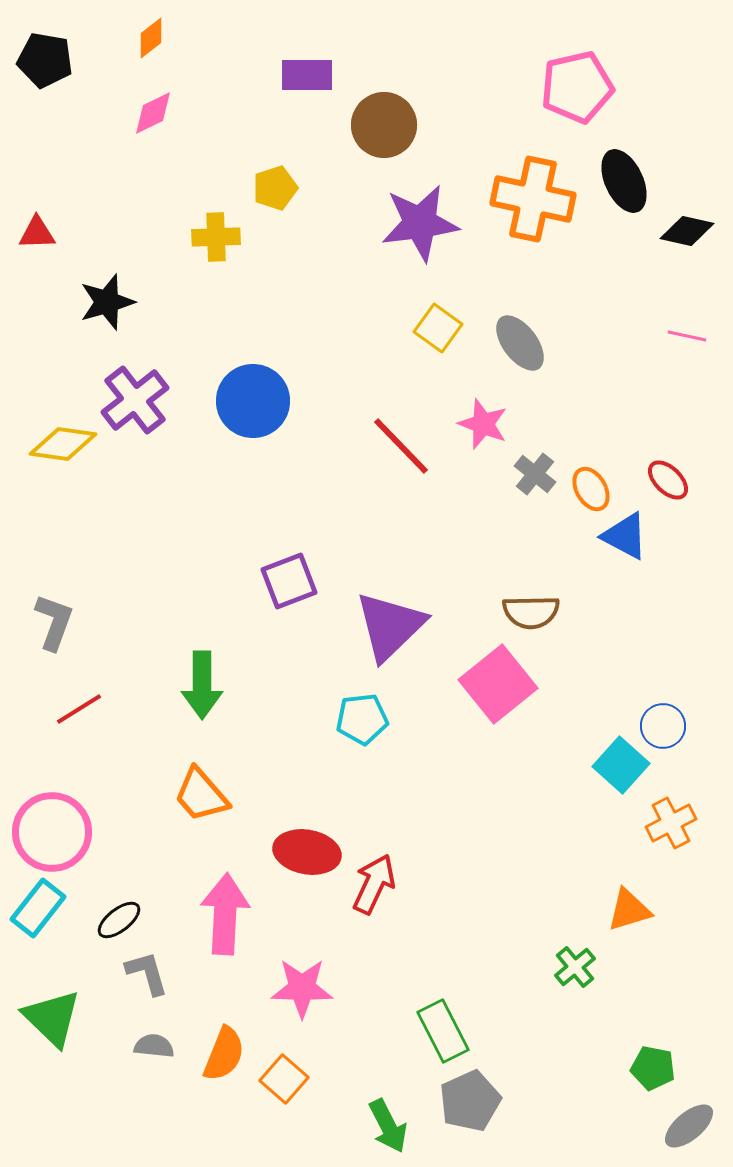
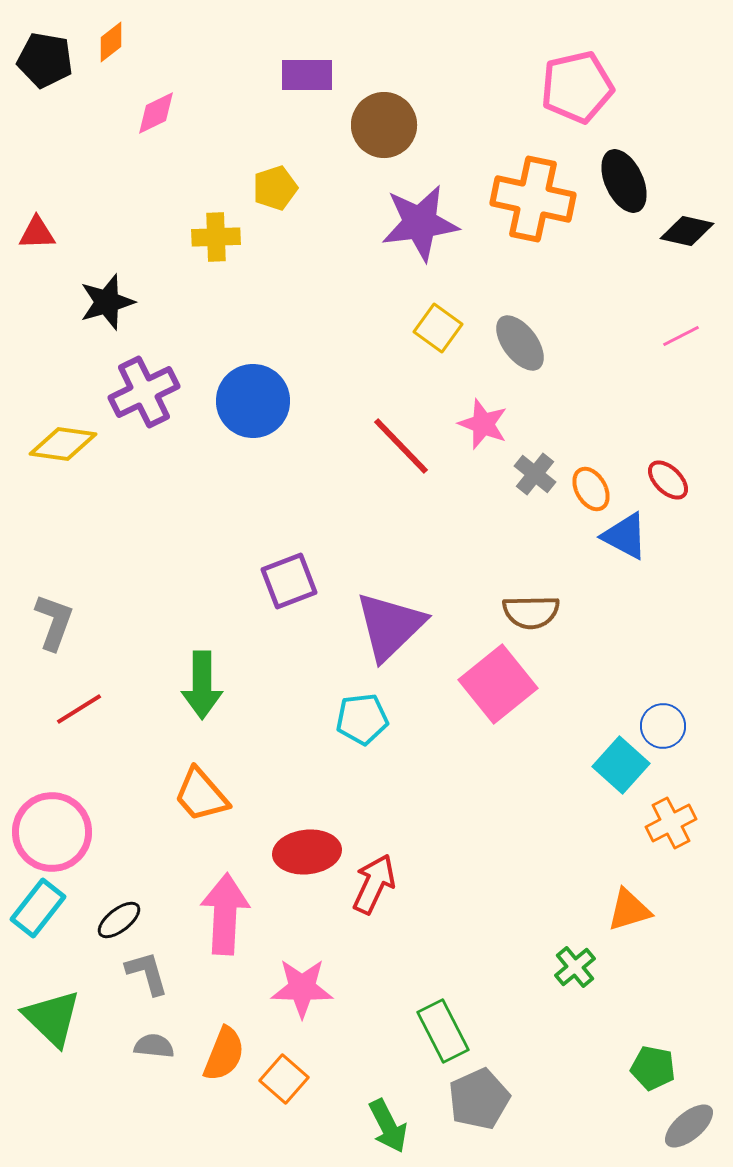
orange diamond at (151, 38): moved 40 px left, 4 px down
pink diamond at (153, 113): moved 3 px right
pink line at (687, 336): moved 6 px left; rotated 39 degrees counterclockwise
purple cross at (135, 400): moved 9 px right, 8 px up; rotated 12 degrees clockwise
red ellipse at (307, 852): rotated 16 degrees counterclockwise
gray pentagon at (470, 1101): moved 9 px right, 2 px up
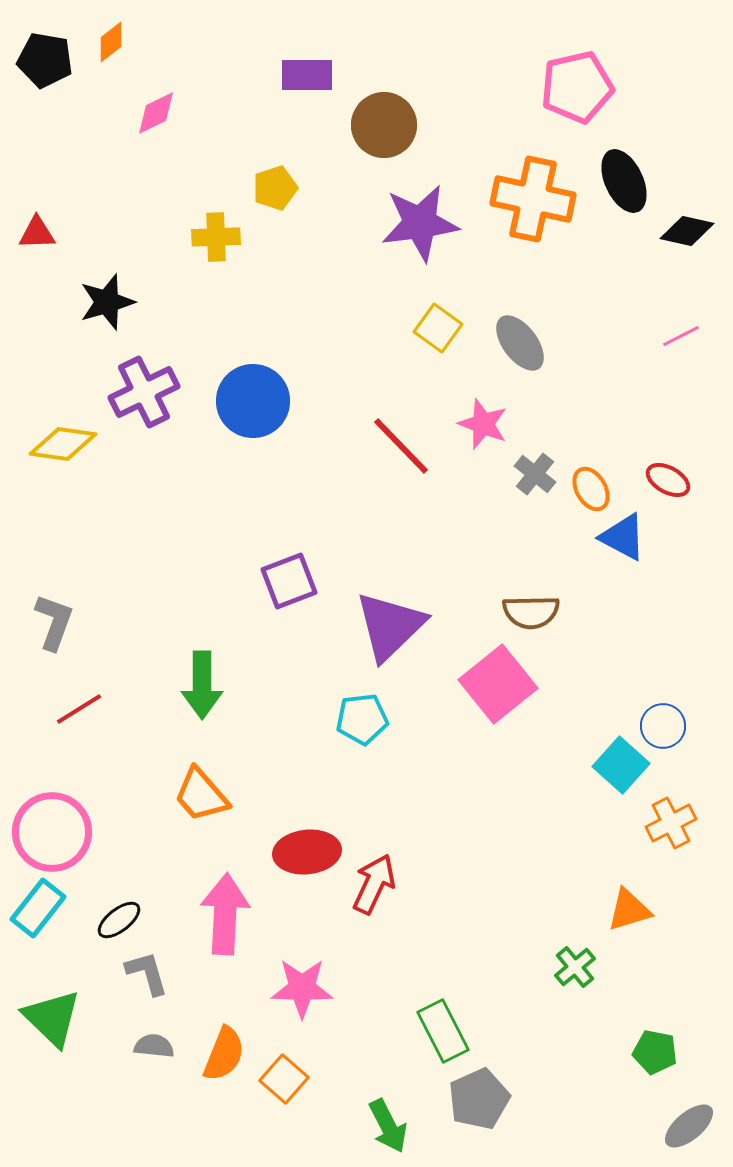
red ellipse at (668, 480): rotated 15 degrees counterclockwise
blue triangle at (625, 536): moved 2 px left, 1 px down
green pentagon at (653, 1068): moved 2 px right, 16 px up
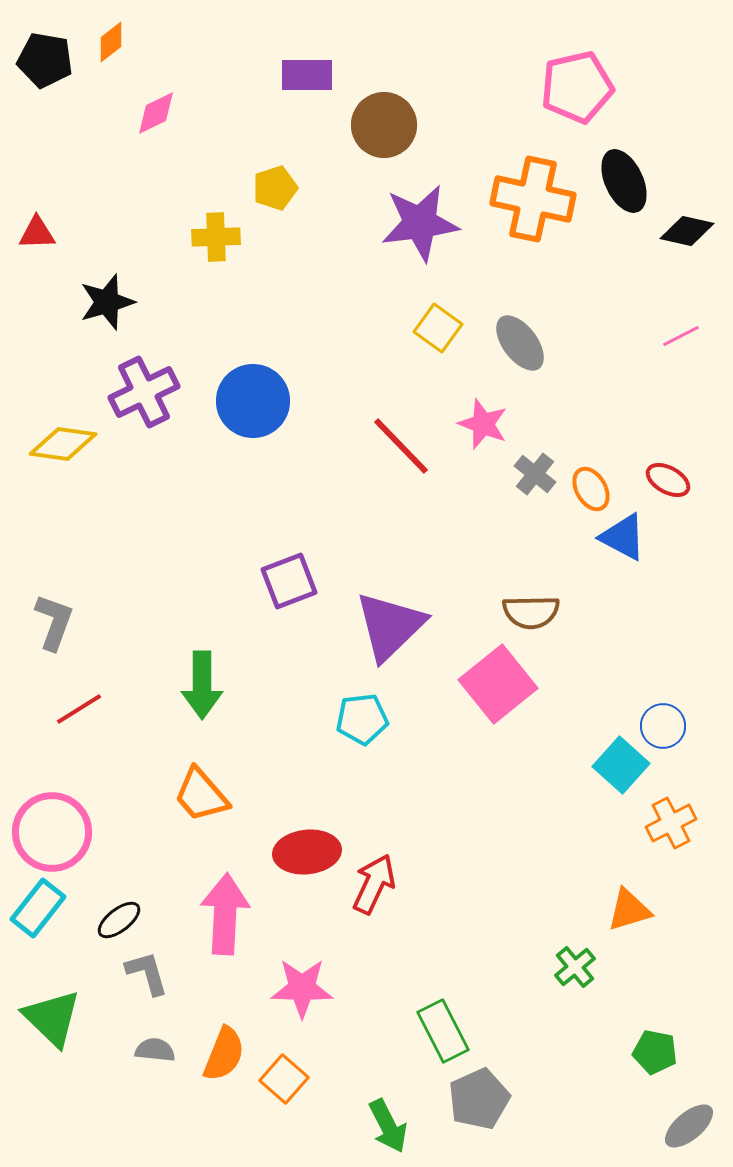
gray semicircle at (154, 1046): moved 1 px right, 4 px down
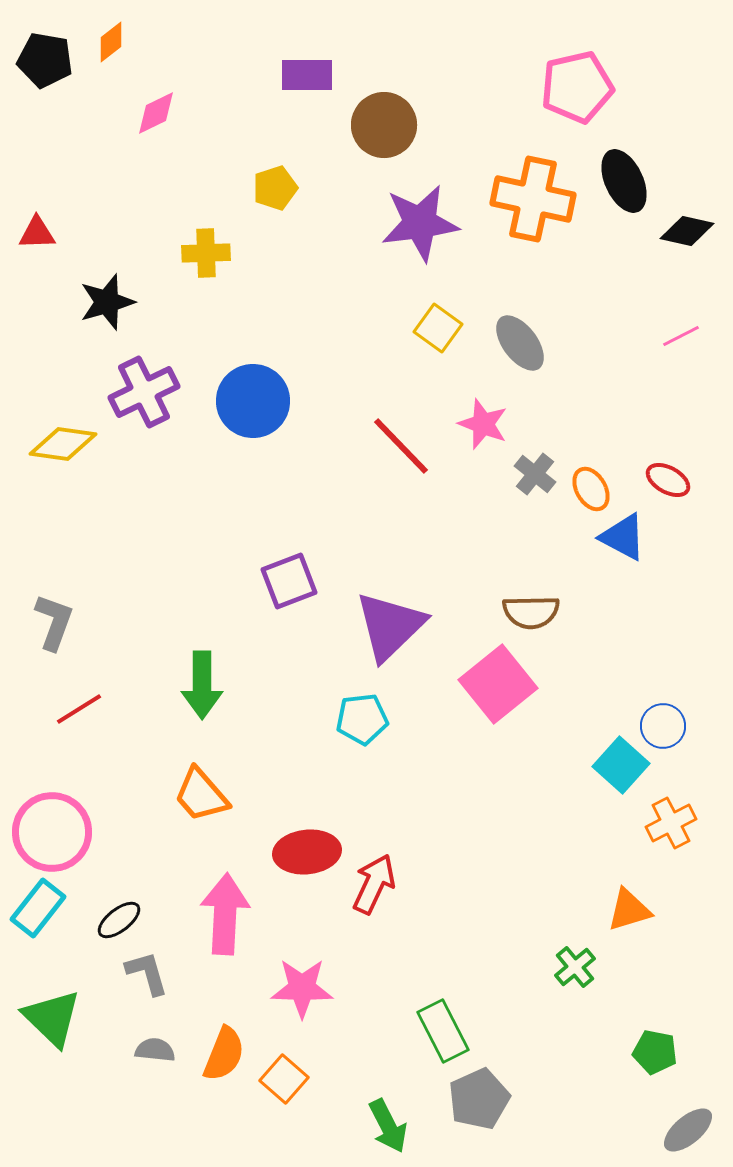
yellow cross at (216, 237): moved 10 px left, 16 px down
gray ellipse at (689, 1126): moved 1 px left, 4 px down
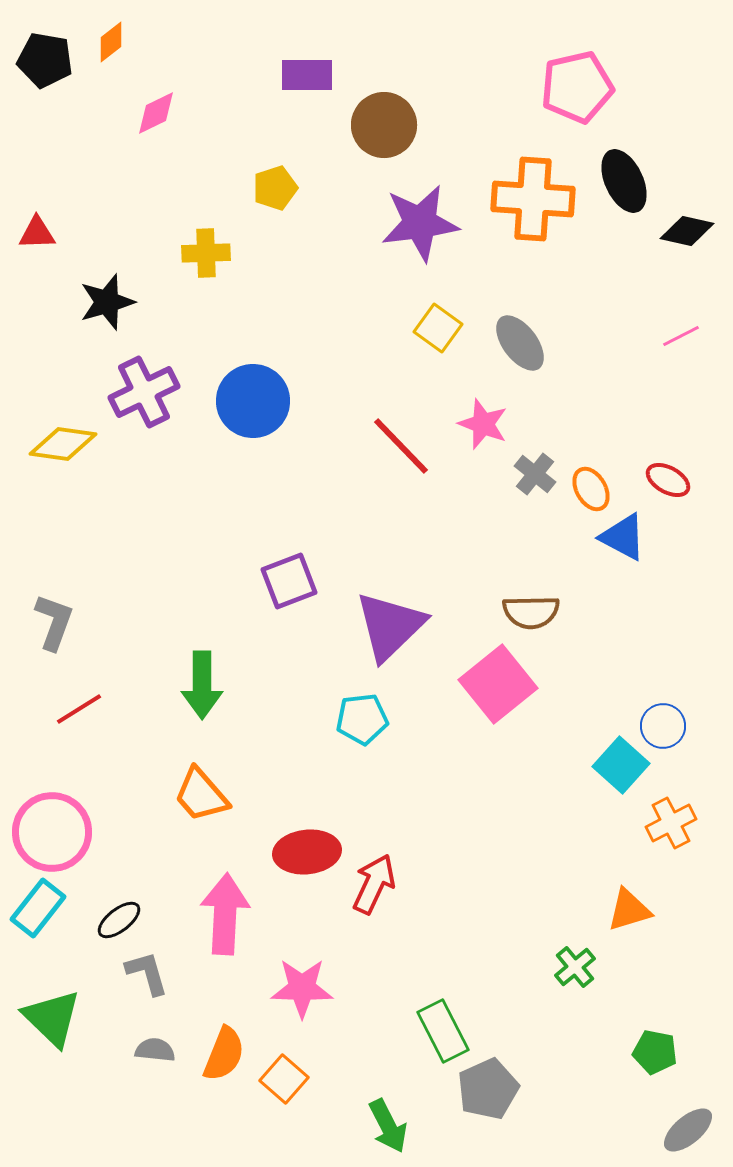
orange cross at (533, 199): rotated 8 degrees counterclockwise
gray pentagon at (479, 1099): moved 9 px right, 10 px up
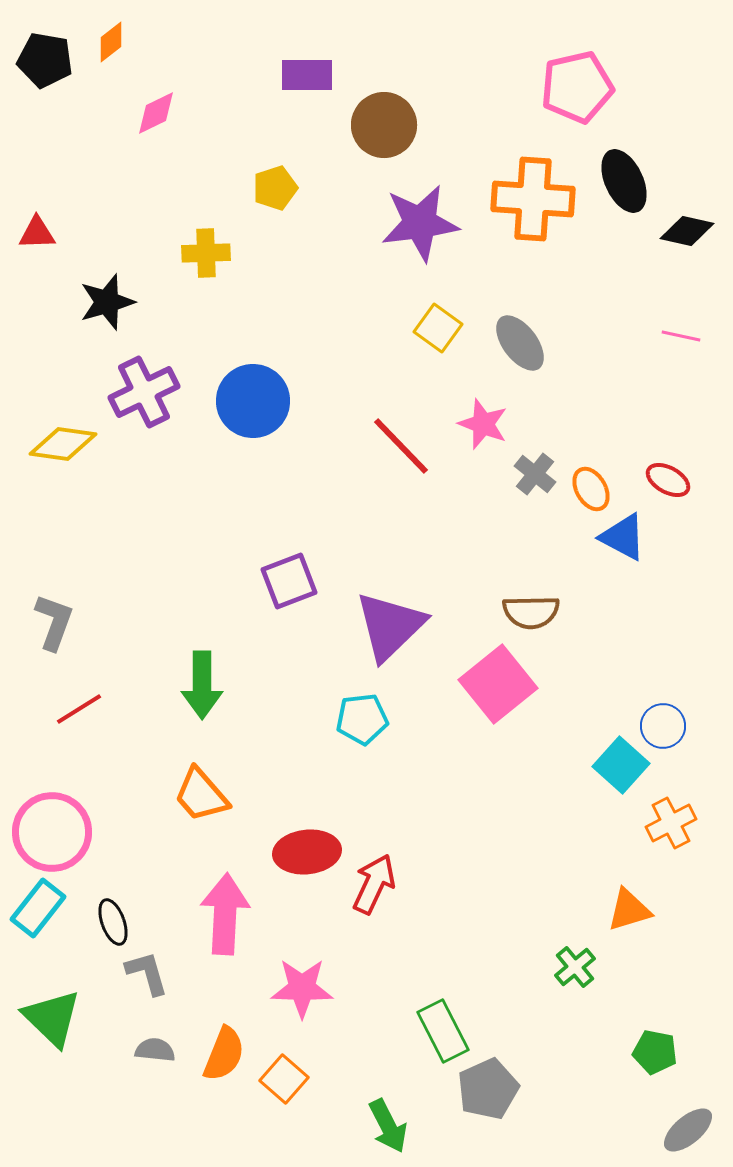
pink line at (681, 336): rotated 39 degrees clockwise
black ellipse at (119, 920): moved 6 px left, 2 px down; rotated 72 degrees counterclockwise
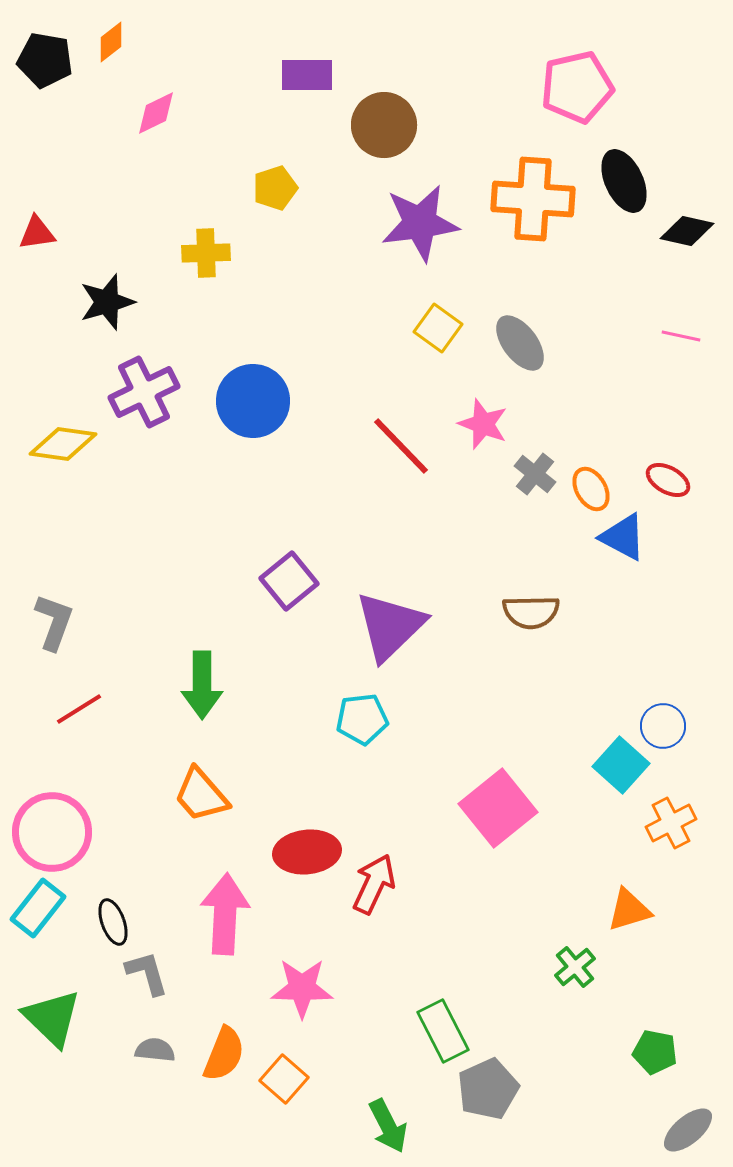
red triangle at (37, 233): rotated 6 degrees counterclockwise
purple square at (289, 581): rotated 18 degrees counterclockwise
pink square at (498, 684): moved 124 px down
